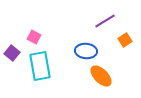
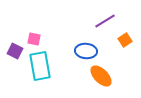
pink square: moved 2 px down; rotated 16 degrees counterclockwise
purple square: moved 3 px right, 2 px up; rotated 14 degrees counterclockwise
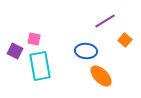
orange square: rotated 16 degrees counterclockwise
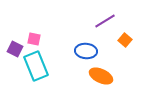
purple square: moved 2 px up
cyan rectangle: moved 4 px left; rotated 12 degrees counterclockwise
orange ellipse: rotated 20 degrees counterclockwise
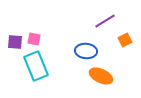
orange square: rotated 24 degrees clockwise
purple square: moved 7 px up; rotated 21 degrees counterclockwise
